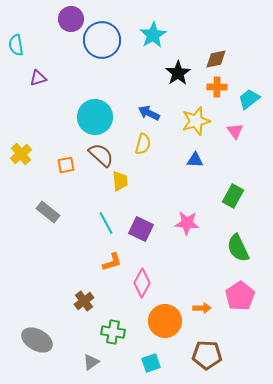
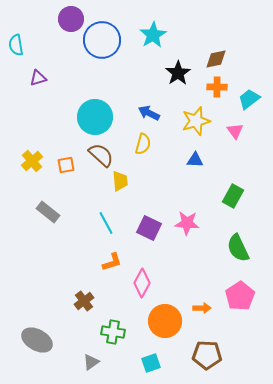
yellow cross: moved 11 px right, 7 px down
purple square: moved 8 px right, 1 px up
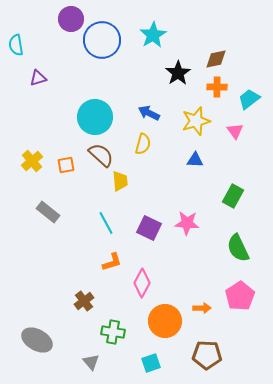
gray triangle: rotated 36 degrees counterclockwise
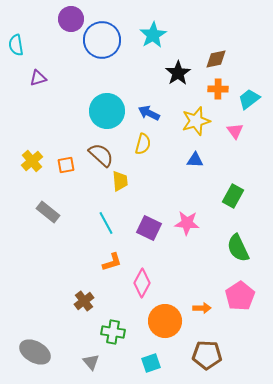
orange cross: moved 1 px right, 2 px down
cyan circle: moved 12 px right, 6 px up
gray ellipse: moved 2 px left, 12 px down
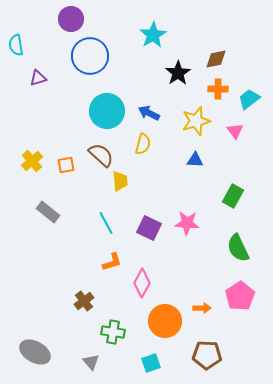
blue circle: moved 12 px left, 16 px down
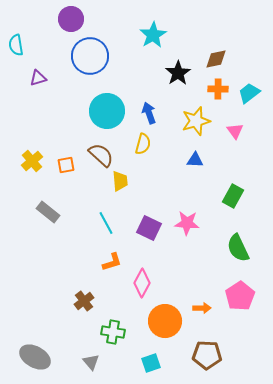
cyan trapezoid: moved 6 px up
blue arrow: rotated 45 degrees clockwise
gray ellipse: moved 5 px down
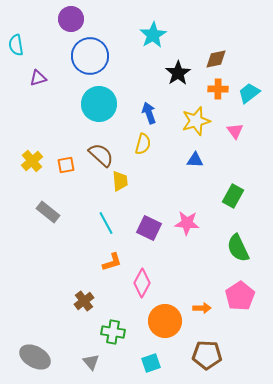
cyan circle: moved 8 px left, 7 px up
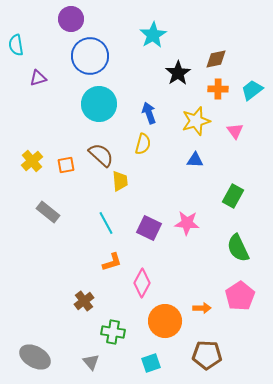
cyan trapezoid: moved 3 px right, 3 px up
